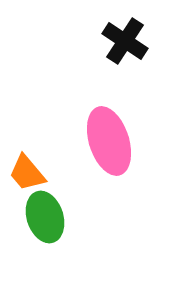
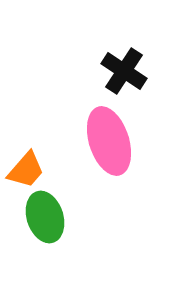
black cross: moved 1 px left, 30 px down
orange trapezoid: moved 1 px left, 3 px up; rotated 99 degrees counterclockwise
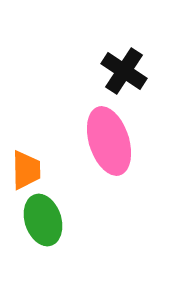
orange trapezoid: rotated 42 degrees counterclockwise
green ellipse: moved 2 px left, 3 px down
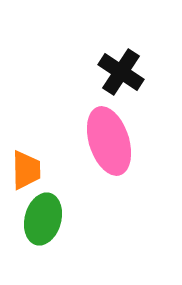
black cross: moved 3 px left, 1 px down
green ellipse: moved 1 px up; rotated 33 degrees clockwise
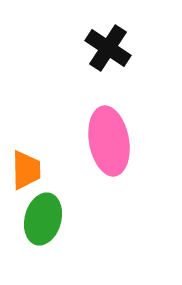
black cross: moved 13 px left, 24 px up
pink ellipse: rotated 8 degrees clockwise
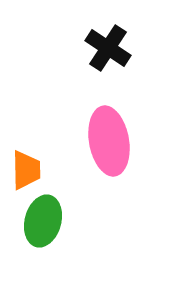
green ellipse: moved 2 px down
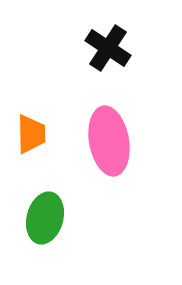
orange trapezoid: moved 5 px right, 36 px up
green ellipse: moved 2 px right, 3 px up
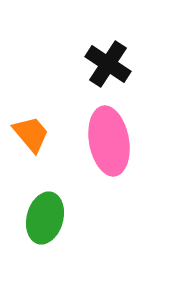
black cross: moved 16 px down
orange trapezoid: rotated 39 degrees counterclockwise
